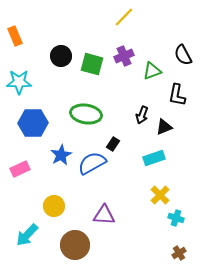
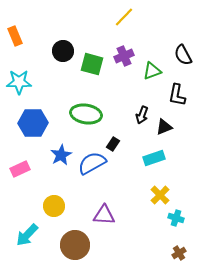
black circle: moved 2 px right, 5 px up
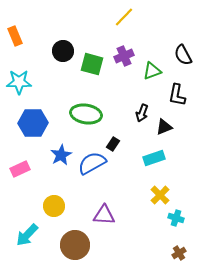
black arrow: moved 2 px up
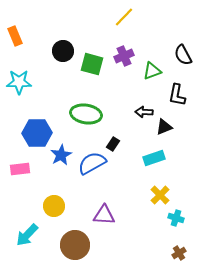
black arrow: moved 2 px right, 1 px up; rotated 72 degrees clockwise
blue hexagon: moved 4 px right, 10 px down
pink rectangle: rotated 18 degrees clockwise
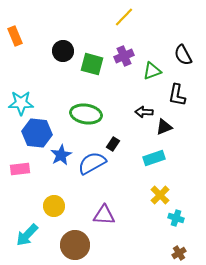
cyan star: moved 2 px right, 21 px down
blue hexagon: rotated 8 degrees clockwise
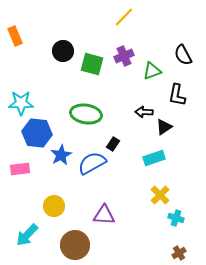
black triangle: rotated 12 degrees counterclockwise
